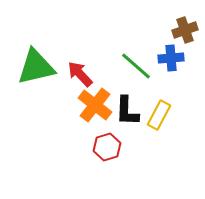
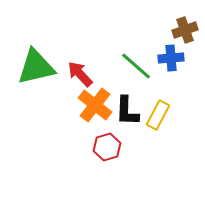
yellow rectangle: moved 1 px left
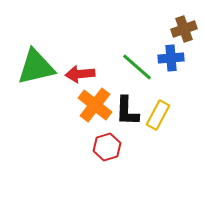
brown cross: moved 1 px left, 1 px up
green line: moved 1 px right, 1 px down
red arrow: rotated 52 degrees counterclockwise
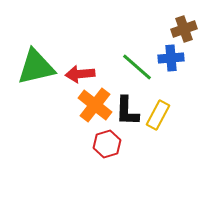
red hexagon: moved 3 px up
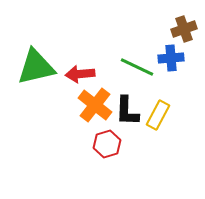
green line: rotated 16 degrees counterclockwise
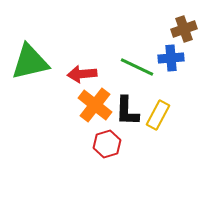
green triangle: moved 6 px left, 5 px up
red arrow: moved 2 px right
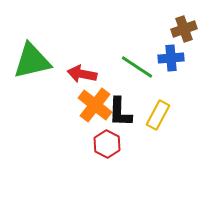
green triangle: moved 2 px right, 1 px up
green line: rotated 8 degrees clockwise
red arrow: rotated 16 degrees clockwise
black L-shape: moved 7 px left, 1 px down
red hexagon: rotated 16 degrees counterclockwise
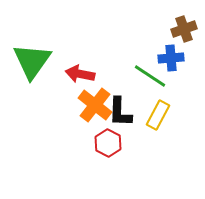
green triangle: rotated 42 degrees counterclockwise
green line: moved 13 px right, 9 px down
red arrow: moved 2 px left
red hexagon: moved 1 px right, 1 px up
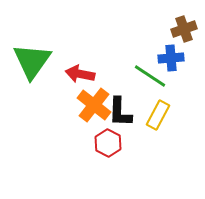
orange cross: moved 1 px left
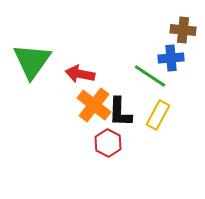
brown cross: moved 1 px left, 1 px down; rotated 25 degrees clockwise
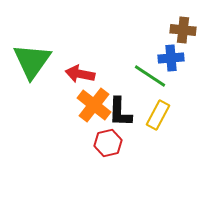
red hexagon: rotated 20 degrees clockwise
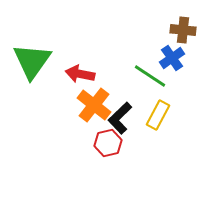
blue cross: moved 1 px right; rotated 30 degrees counterclockwise
black L-shape: moved 6 px down; rotated 44 degrees clockwise
